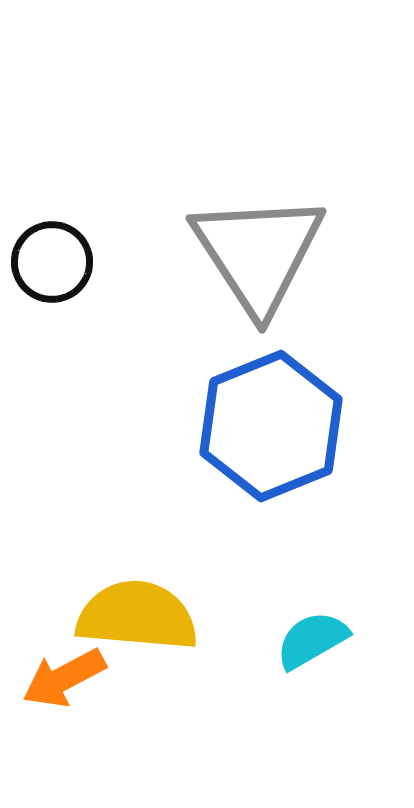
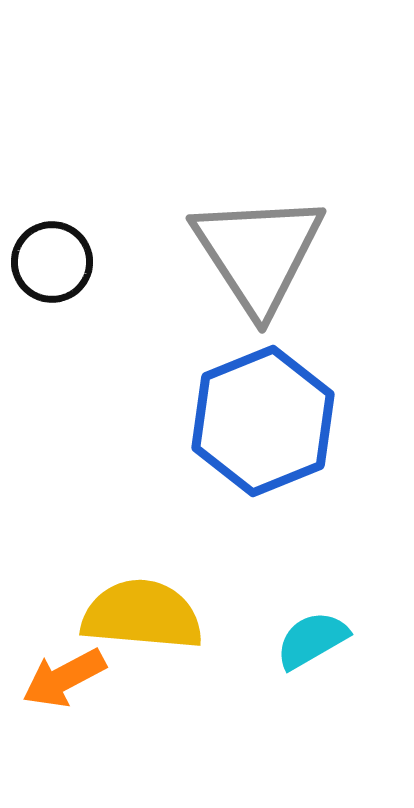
blue hexagon: moved 8 px left, 5 px up
yellow semicircle: moved 5 px right, 1 px up
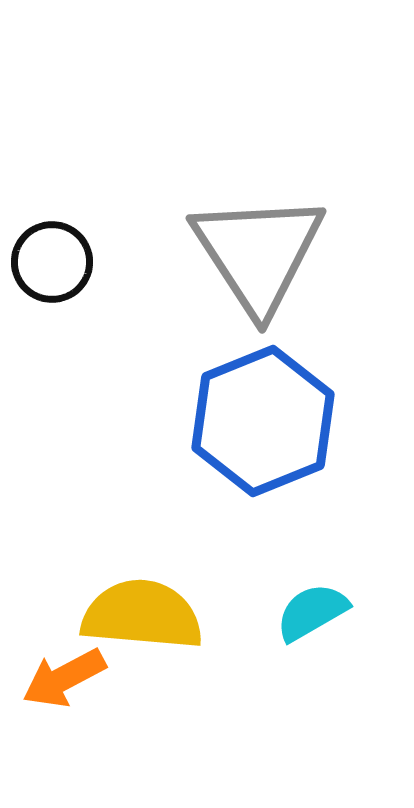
cyan semicircle: moved 28 px up
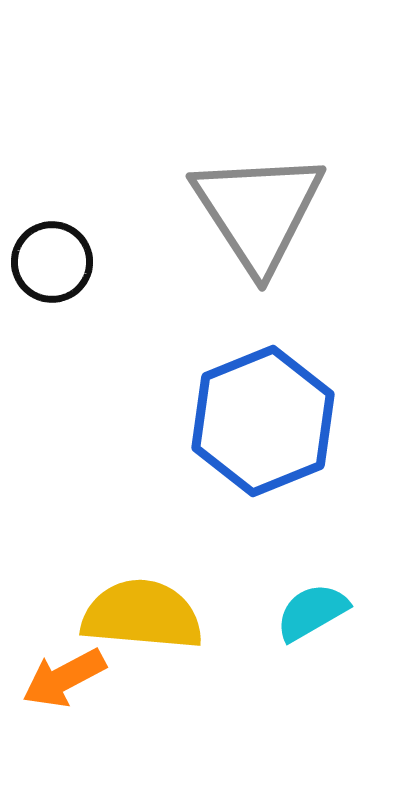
gray triangle: moved 42 px up
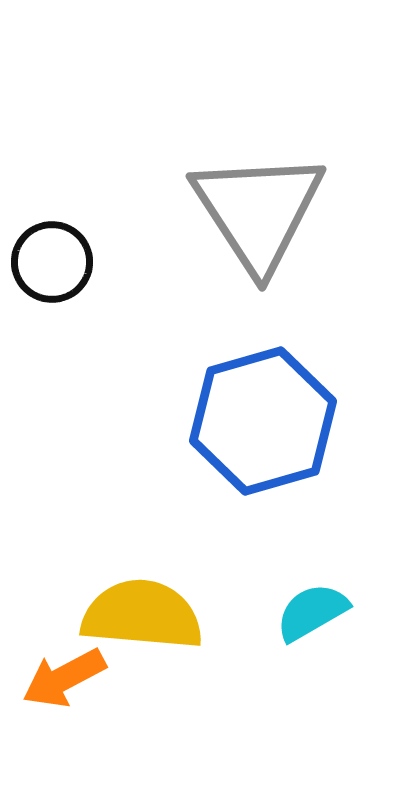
blue hexagon: rotated 6 degrees clockwise
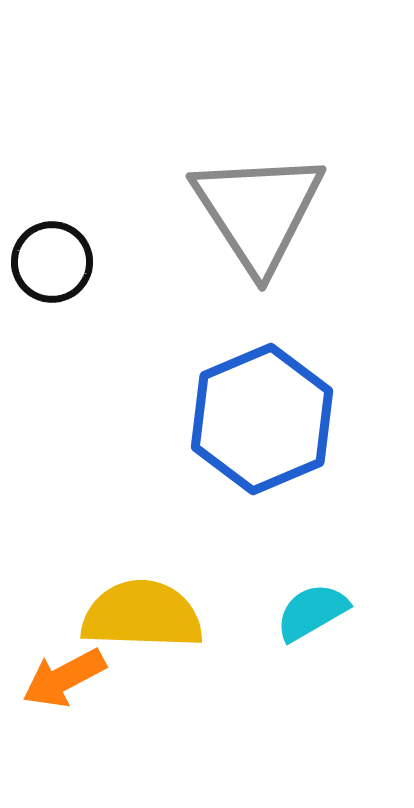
blue hexagon: moved 1 px left, 2 px up; rotated 7 degrees counterclockwise
yellow semicircle: rotated 3 degrees counterclockwise
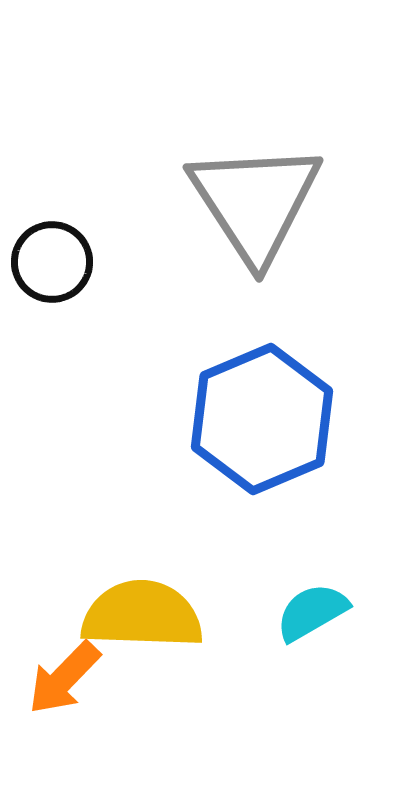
gray triangle: moved 3 px left, 9 px up
orange arrow: rotated 18 degrees counterclockwise
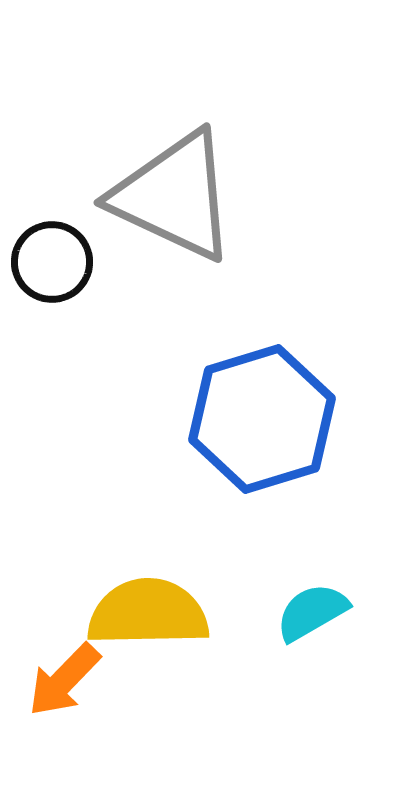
gray triangle: moved 81 px left, 6 px up; rotated 32 degrees counterclockwise
blue hexagon: rotated 6 degrees clockwise
yellow semicircle: moved 6 px right, 2 px up; rotated 3 degrees counterclockwise
orange arrow: moved 2 px down
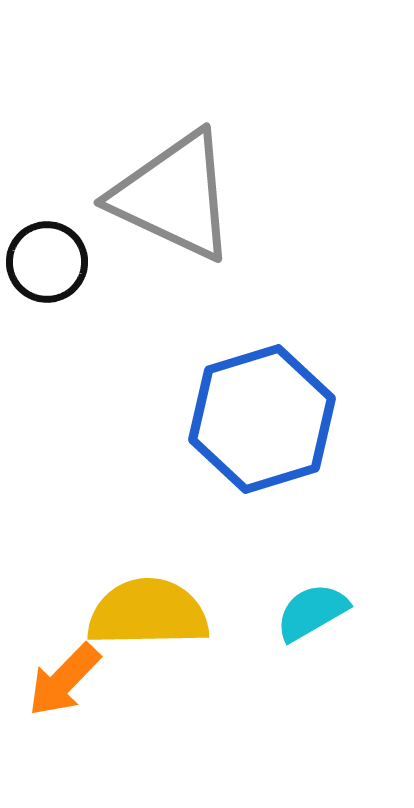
black circle: moved 5 px left
